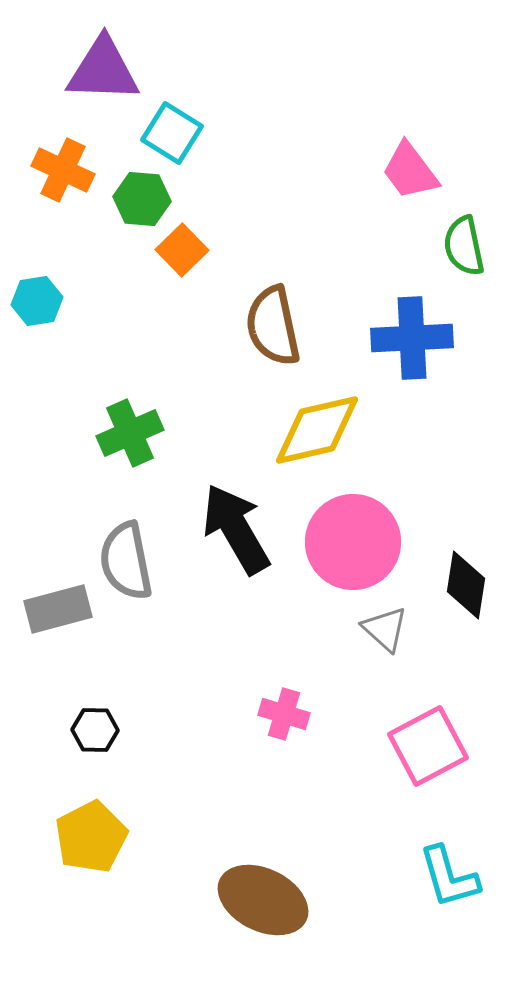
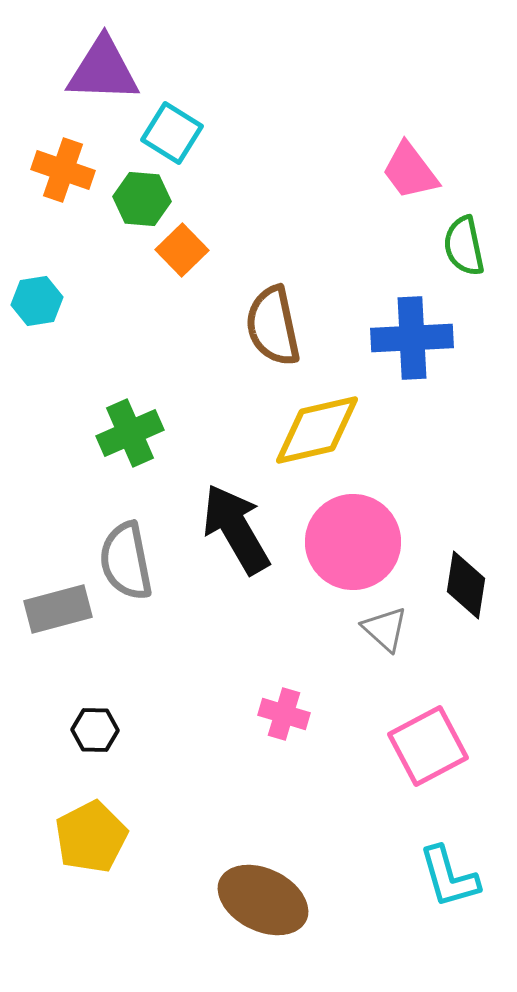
orange cross: rotated 6 degrees counterclockwise
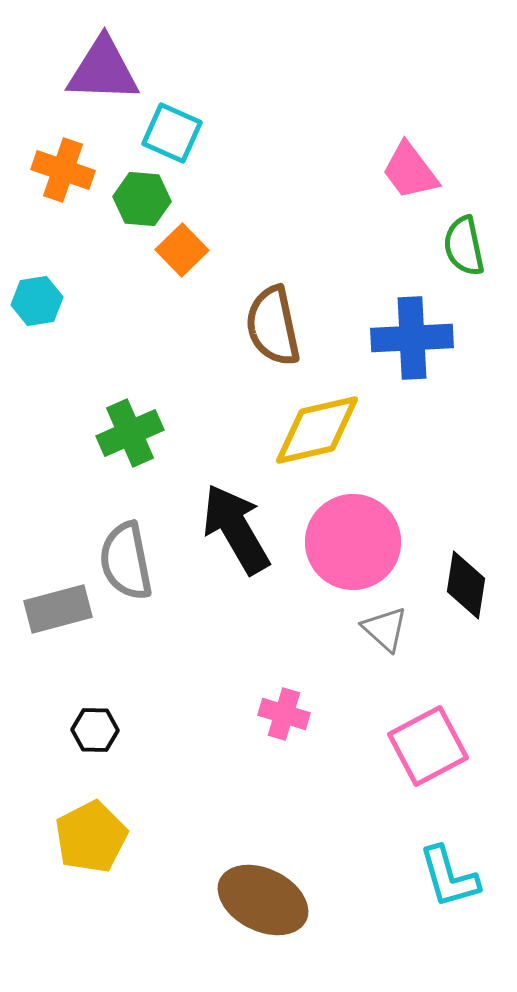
cyan square: rotated 8 degrees counterclockwise
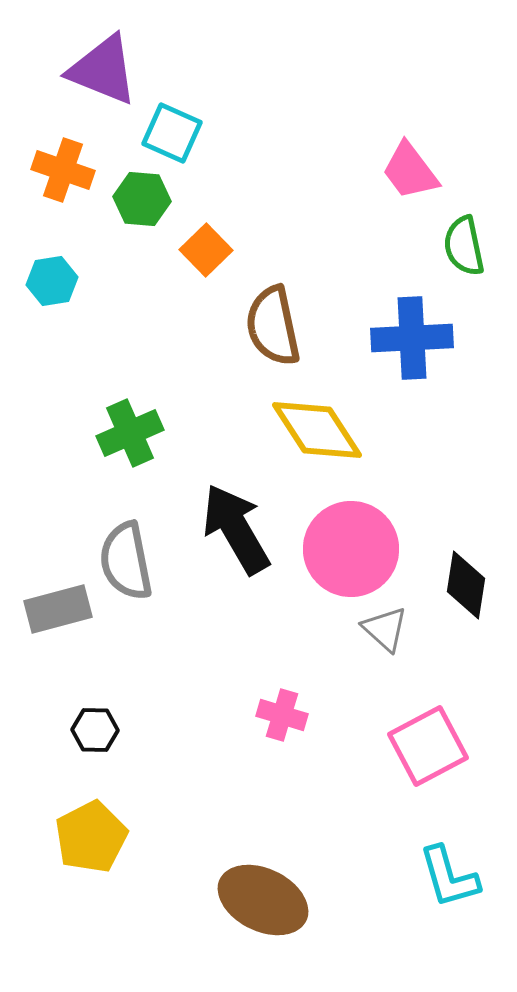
purple triangle: rotated 20 degrees clockwise
orange square: moved 24 px right
cyan hexagon: moved 15 px right, 20 px up
yellow diamond: rotated 70 degrees clockwise
pink circle: moved 2 px left, 7 px down
pink cross: moved 2 px left, 1 px down
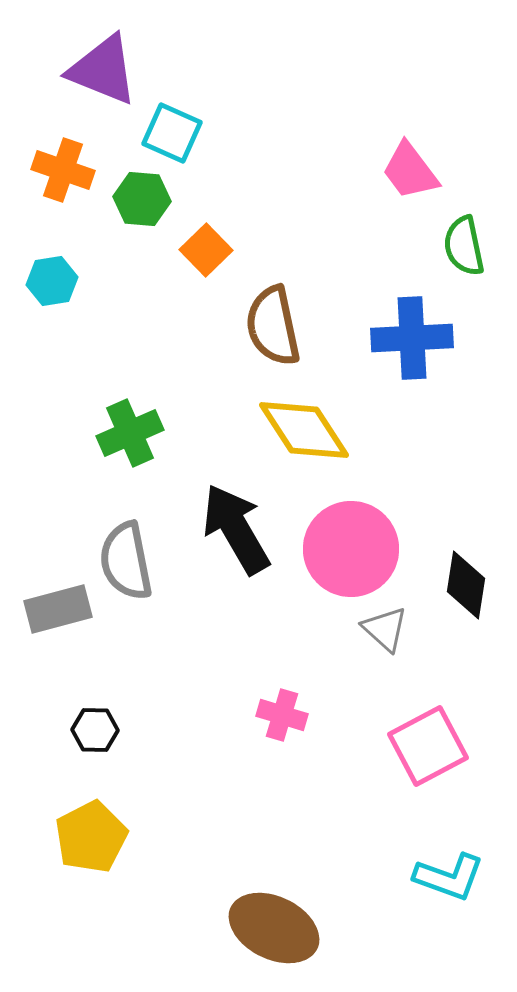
yellow diamond: moved 13 px left
cyan L-shape: rotated 54 degrees counterclockwise
brown ellipse: moved 11 px right, 28 px down
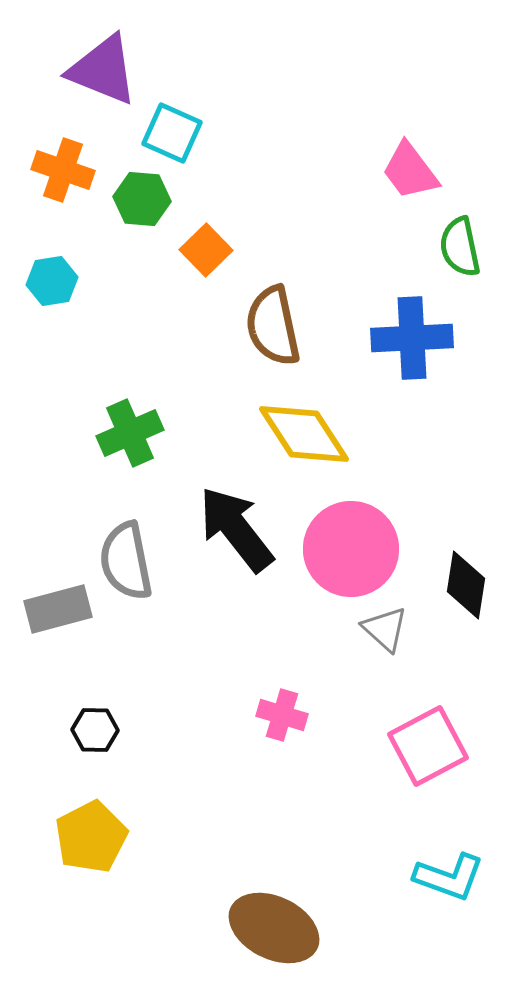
green semicircle: moved 4 px left, 1 px down
yellow diamond: moved 4 px down
black arrow: rotated 8 degrees counterclockwise
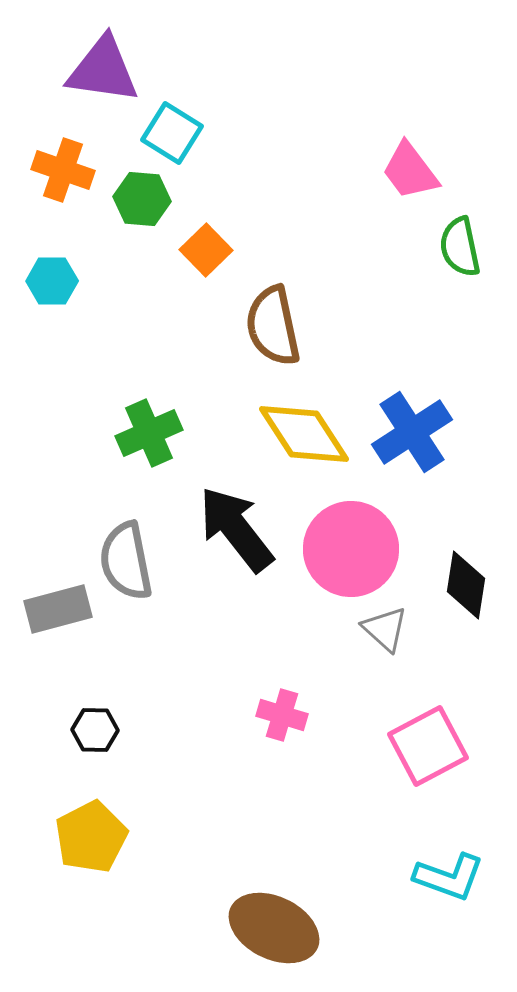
purple triangle: rotated 14 degrees counterclockwise
cyan square: rotated 8 degrees clockwise
cyan hexagon: rotated 9 degrees clockwise
blue cross: moved 94 px down; rotated 30 degrees counterclockwise
green cross: moved 19 px right
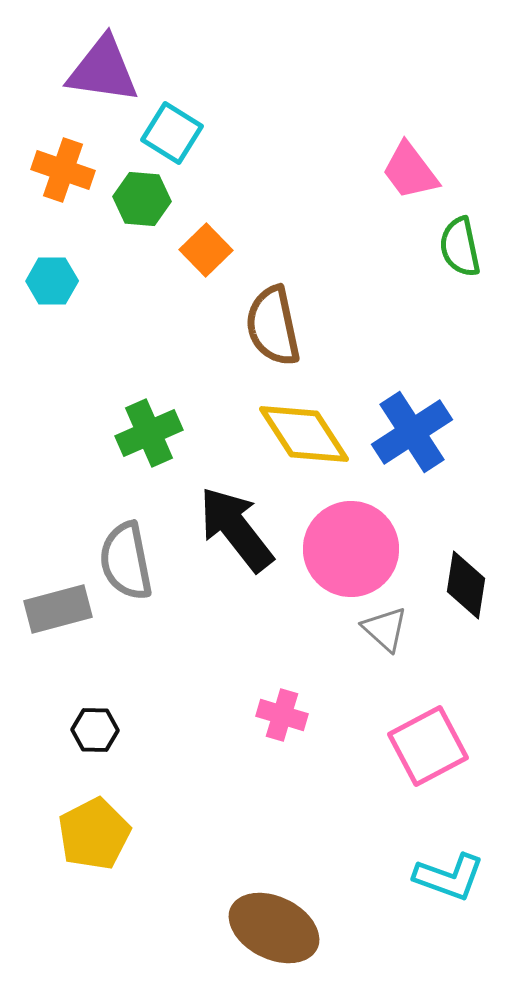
yellow pentagon: moved 3 px right, 3 px up
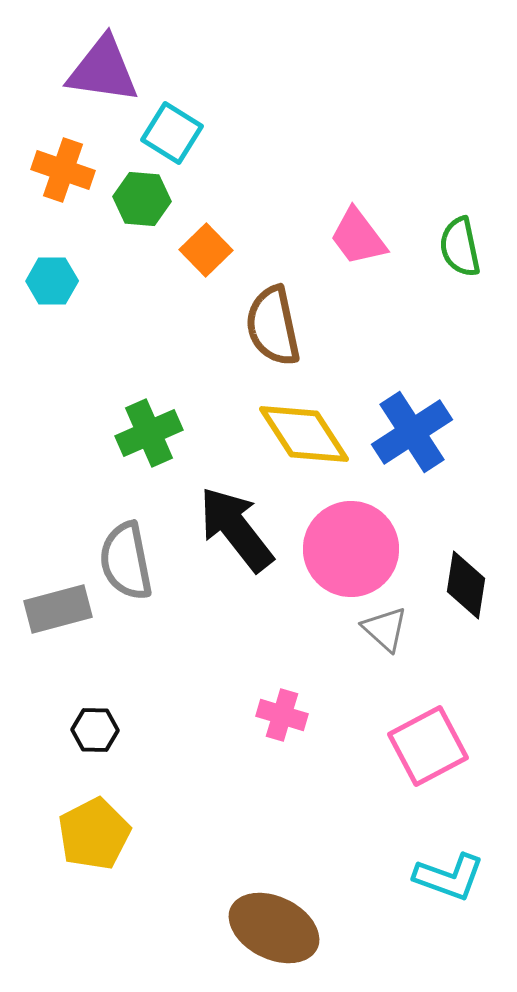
pink trapezoid: moved 52 px left, 66 px down
